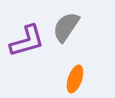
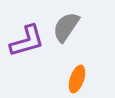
orange ellipse: moved 2 px right
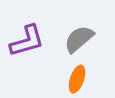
gray semicircle: moved 13 px right, 12 px down; rotated 16 degrees clockwise
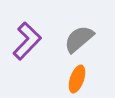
purple L-shape: rotated 30 degrees counterclockwise
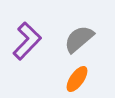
orange ellipse: rotated 16 degrees clockwise
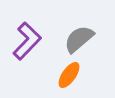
orange ellipse: moved 8 px left, 4 px up
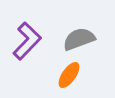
gray semicircle: rotated 20 degrees clockwise
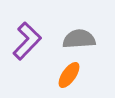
gray semicircle: rotated 16 degrees clockwise
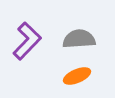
orange ellipse: moved 8 px right, 1 px down; rotated 32 degrees clockwise
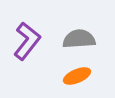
purple L-shape: rotated 6 degrees counterclockwise
